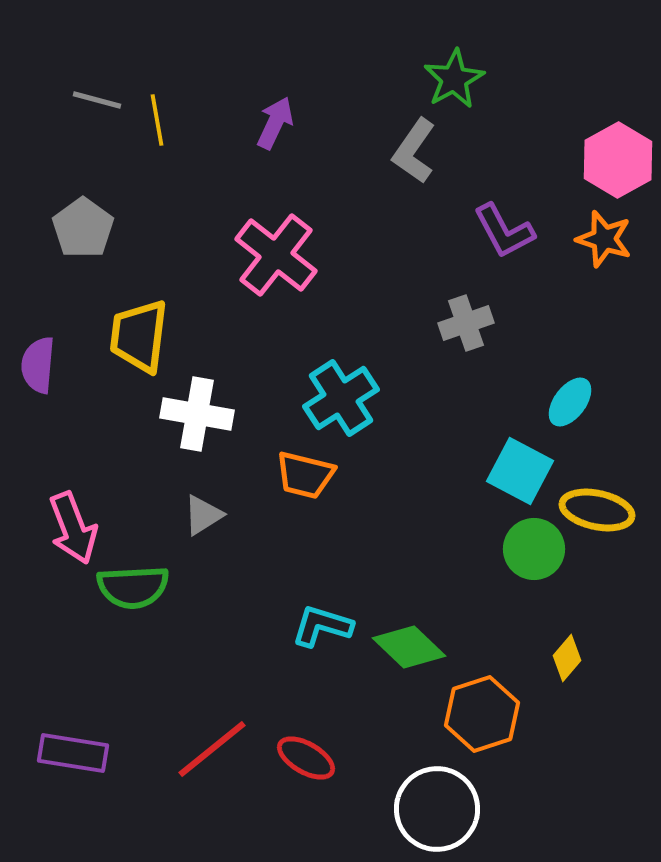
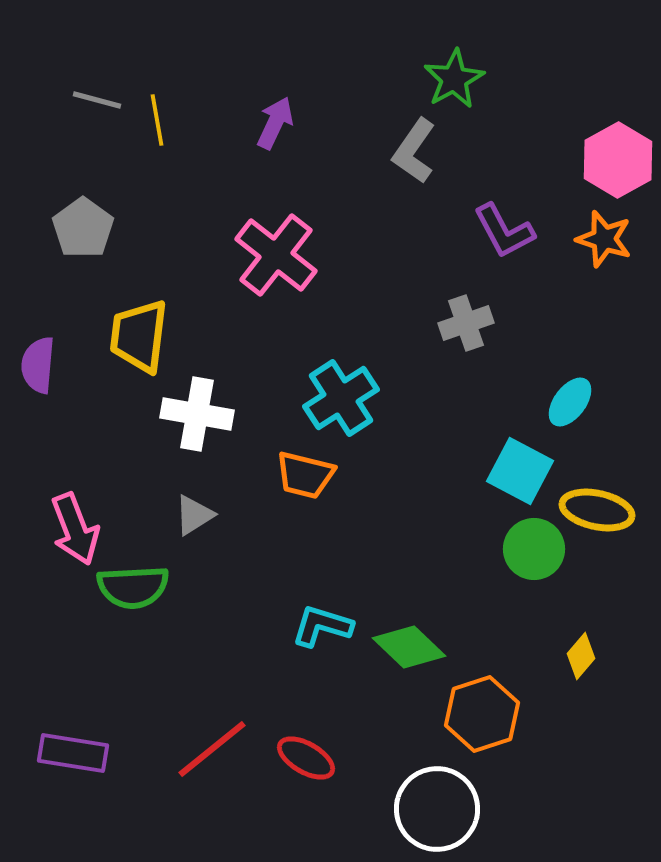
gray triangle: moved 9 px left
pink arrow: moved 2 px right, 1 px down
yellow diamond: moved 14 px right, 2 px up
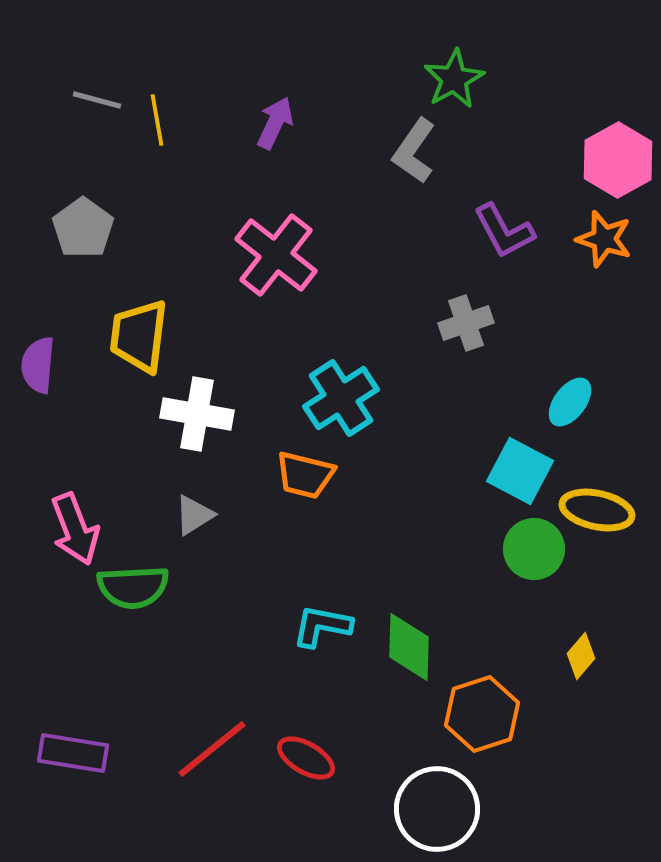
cyan L-shape: rotated 6 degrees counterclockwise
green diamond: rotated 48 degrees clockwise
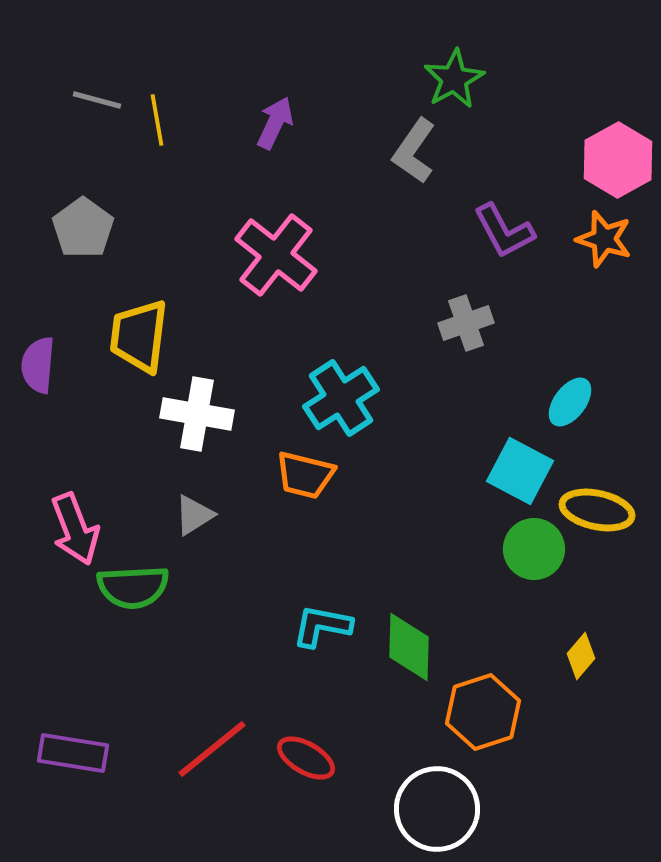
orange hexagon: moved 1 px right, 2 px up
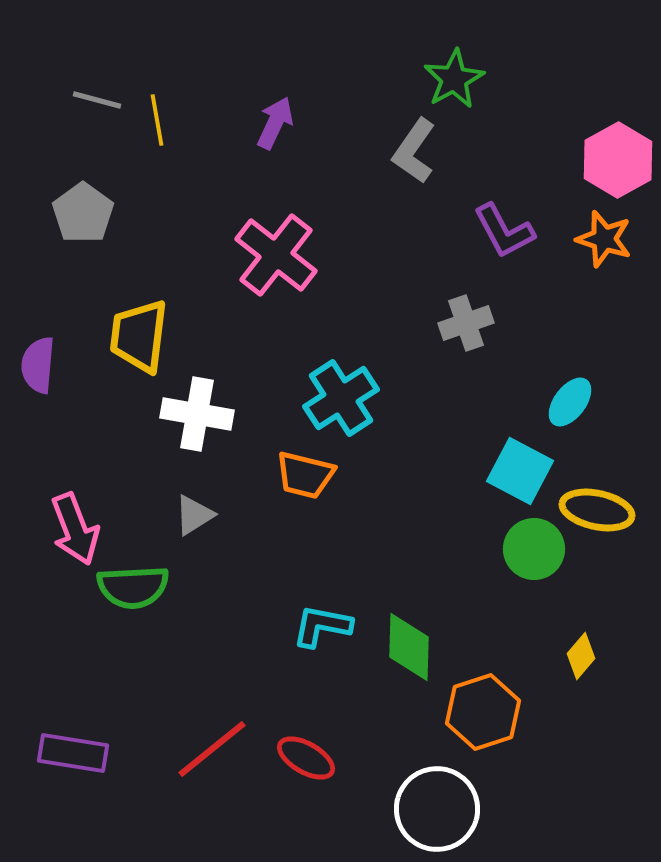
gray pentagon: moved 15 px up
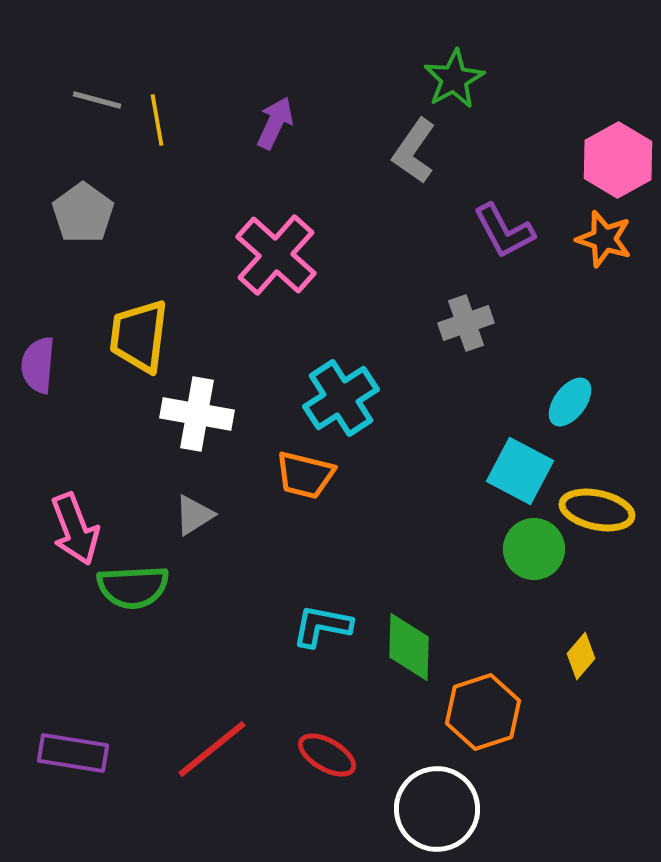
pink cross: rotated 4 degrees clockwise
red ellipse: moved 21 px right, 3 px up
